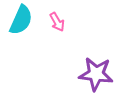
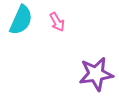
purple star: rotated 16 degrees counterclockwise
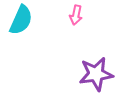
pink arrow: moved 19 px right, 7 px up; rotated 42 degrees clockwise
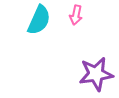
cyan semicircle: moved 18 px right
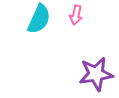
cyan semicircle: moved 1 px up
